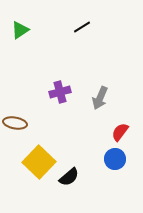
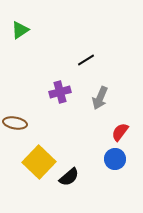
black line: moved 4 px right, 33 px down
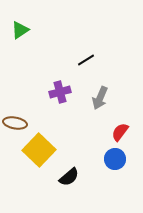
yellow square: moved 12 px up
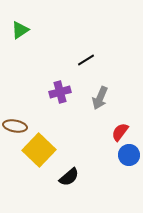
brown ellipse: moved 3 px down
blue circle: moved 14 px right, 4 px up
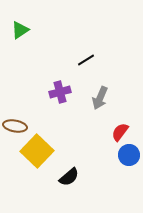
yellow square: moved 2 px left, 1 px down
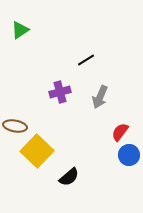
gray arrow: moved 1 px up
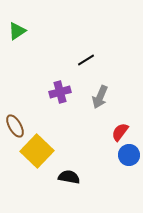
green triangle: moved 3 px left, 1 px down
brown ellipse: rotated 50 degrees clockwise
black semicircle: rotated 130 degrees counterclockwise
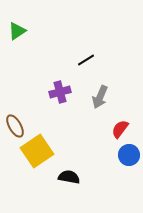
red semicircle: moved 3 px up
yellow square: rotated 12 degrees clockwise
